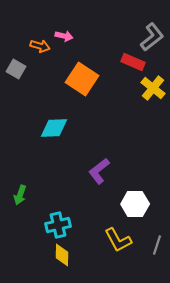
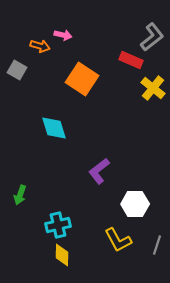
pink arrow: moved 1 px left, 1 px up
red rectangle: moved 2 px left, 2 px up
gray square: moved 1 px right, 1 px down
cyan diamond: rotated 76 degrees clockwise
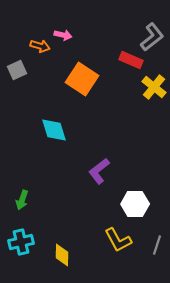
gray square: rotated 36 degrees clockwise
yellow cross: moved 1 px right, 1 px up
cyan diamond: moved 2 px down
green arrow: moved 2 px right, 5 px down
cyan cross: moved 37 px left, 17 px down
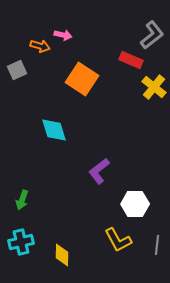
gray L-shape: moved 2 px up
gray line: rotated 12 degrees counterclockwise
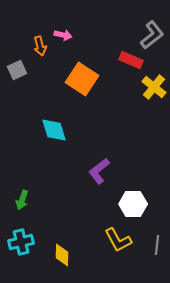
orange arrow: rotated 60 degrees clockwise
white hexagon: moved 2 px left
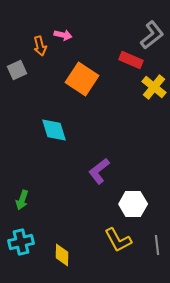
gray line: rotated 12 degrees counterclockwise
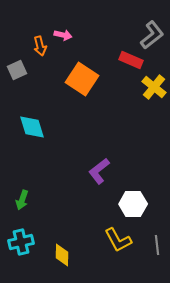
cyan diamond: moved 22 px left, 3 px up
